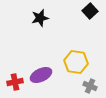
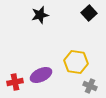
black square: moved 1 px left, 2 px down
black star: moved 3 px up
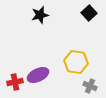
purple ellipse: moved 3 px left
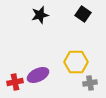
black square: moved 6 px left, 1 px down; rotated 14 degrees counterclockwise
yellow hexagon: rotated 10 degrees counterclockwise
gray cross: moved 3 px up; rotated 32 degrees counterclockwise
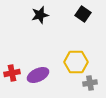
red cross: moved 3 px left, 9 px up
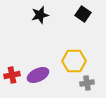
yellow hexagon: moved 2 px left, 1 px up
red cross: moved 2 px down
gray cross: moved 3 px left
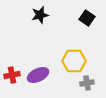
black square: moved 4 px right, 4 px down
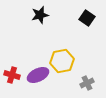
yellow hexagon: moved 12 px left; rotated 10 degrees counterclockwise
red cross: rotated 28 degrees clockwise
gray cross: rotated 16 degrees counterclockwise
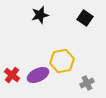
black square: moved 2 px left
red cross: rotated 21 degrees clockwise
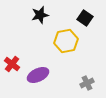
yellow hexagon: moved 4 px right, 20 px up
red cross: moved 11 px up
